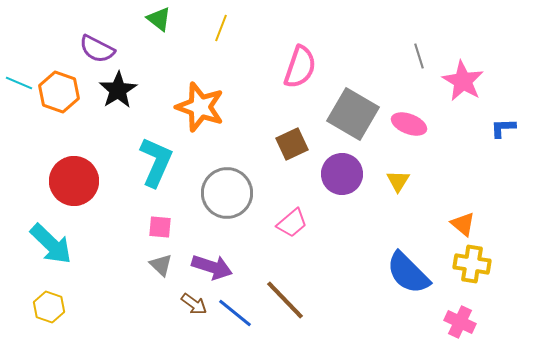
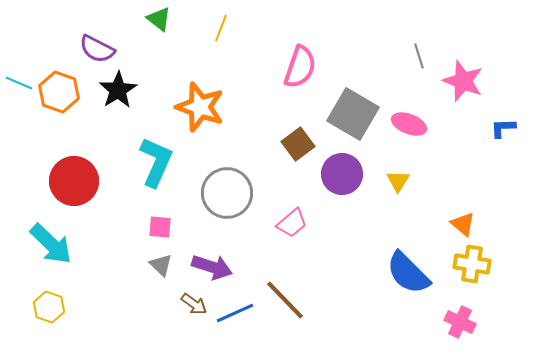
pink star: rotated 9 degrees counterclockwise
brown square: moved 6 px right; rotated 12 degrees counterclockwise
blue line: rotated 63 degrees counterclockwise
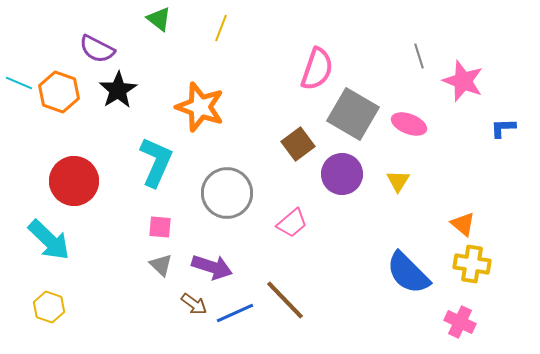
pink semicircle: moved 17 px right, 2 px down
cyan arrow: moved 2 px left, 4 px up
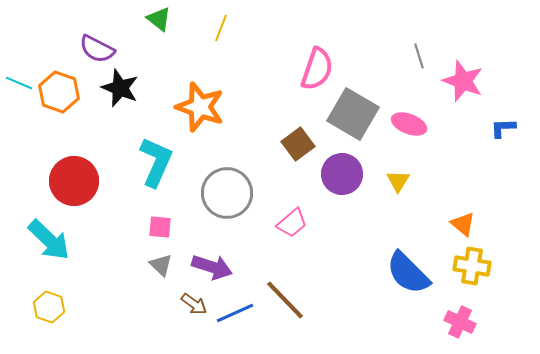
black star: moved 2 px right, 2 px up; rotated 18 degrees counterclockwise
yellow cross: moved 2 px down
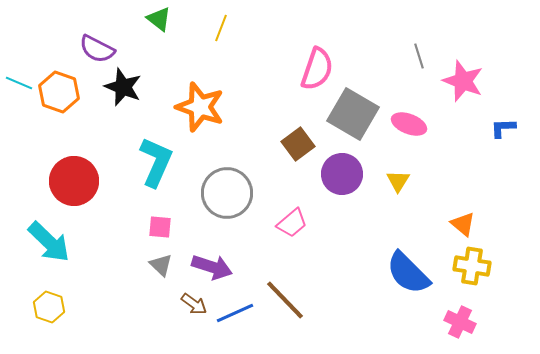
black star: moved 3 px right, 1 px up
cyan arrow: moved 2 px down
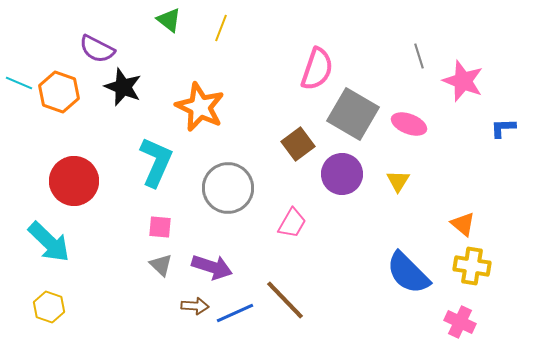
green triangle: moved 10 px right, 1 px down
orange star: rotated 6 degrees clockwise
gray circle: moved 1 px right, 5 px up
pink trapezoid: rotated 20 degrees counterclockwise
brown arrow: moved 1 px right, 2 px down; rotated 32 degrees counterclockwise
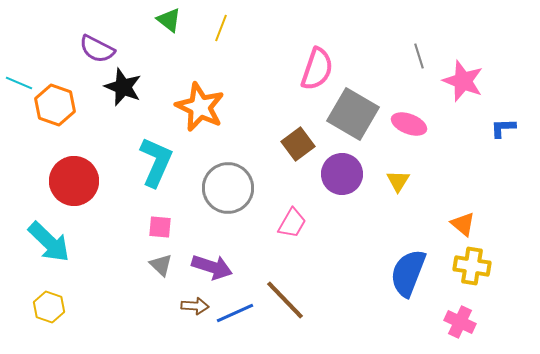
orange hexagon: moved 4 px left, 13 px down
blue semicircle: rotated 66 degrees clockwise
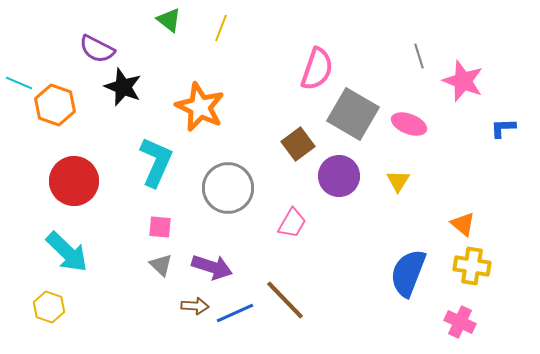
purple circle: moved 3 px left, 2 px down
cyan arrow: moved 18 px right, 10 px down
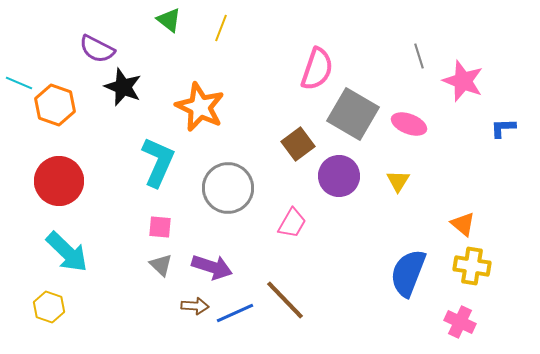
cyan L-shape: moved 2 px right
red circle: moved 15 px left
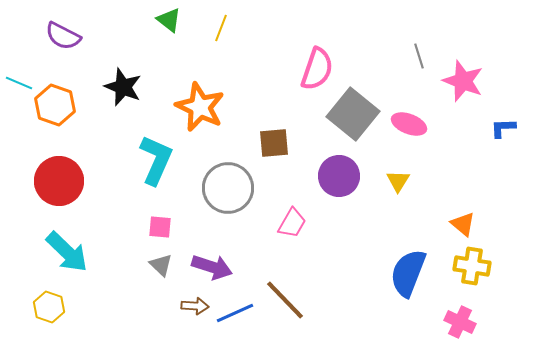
purple semicircle: moved 34 px left, 13 px up
gray square: rotated 9 degrees clockwise
brown square: moved 24 px left, 1 px up; rotated 32 degrees clockwise
cyan L-shape: moved 2 px left, 2 px up
